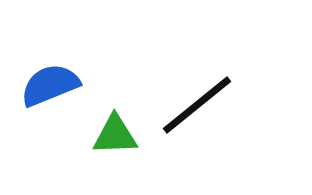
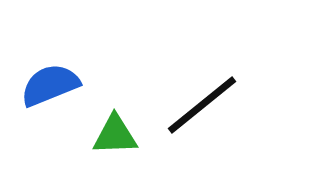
black line: moved 5 px right
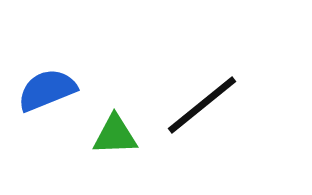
blue semicircle: moved 3 px left, 5 px down
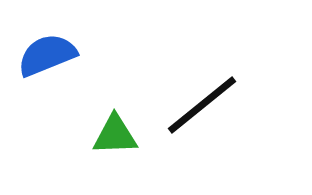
blue semicircle: moved 35 px up
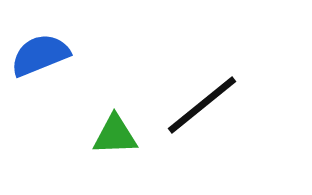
blue semicircle: moved 7 px left
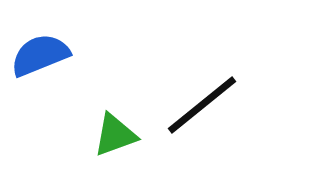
green triangle: rotated 18 degrees counterclockwise
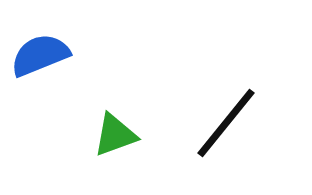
black line: moved 24 px right, 18 px down; rotated 12 degrees counterclockwise
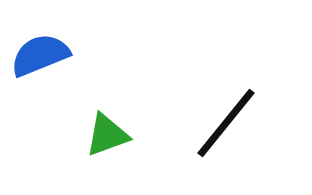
green triangle: moved 8 px left
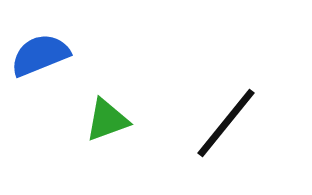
green triangle: moved 15 px up
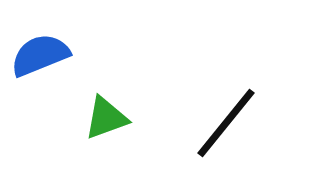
green triangle: moved 1 px left, 2 px up
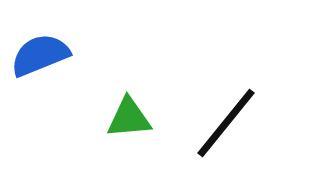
green triangle: moved 23 px right; rotated 15 degrees clockwise
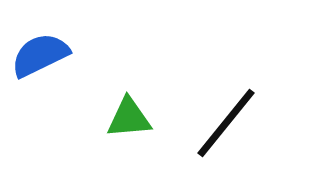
blue semicircle: rotated 4 degrees counterclockwise
